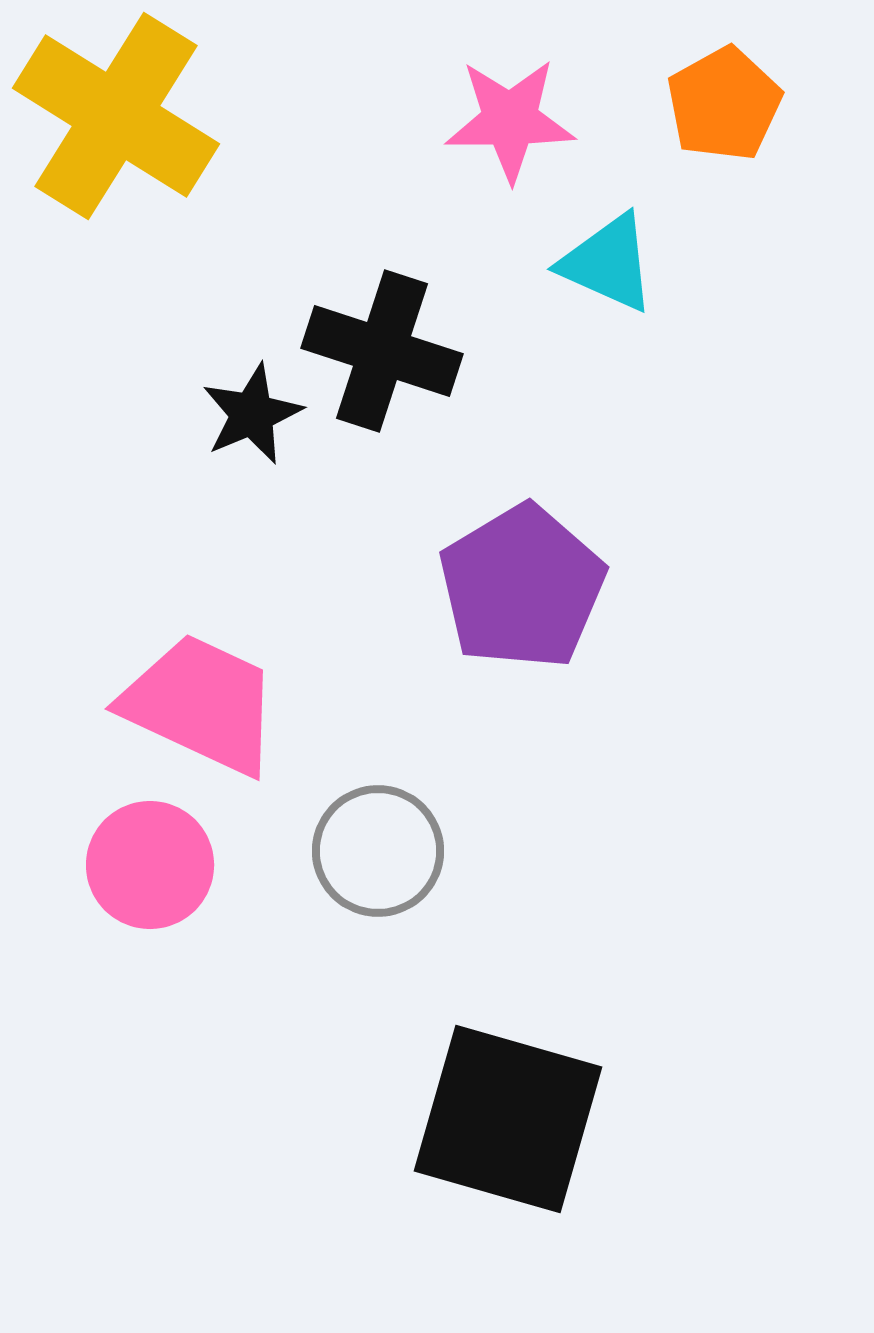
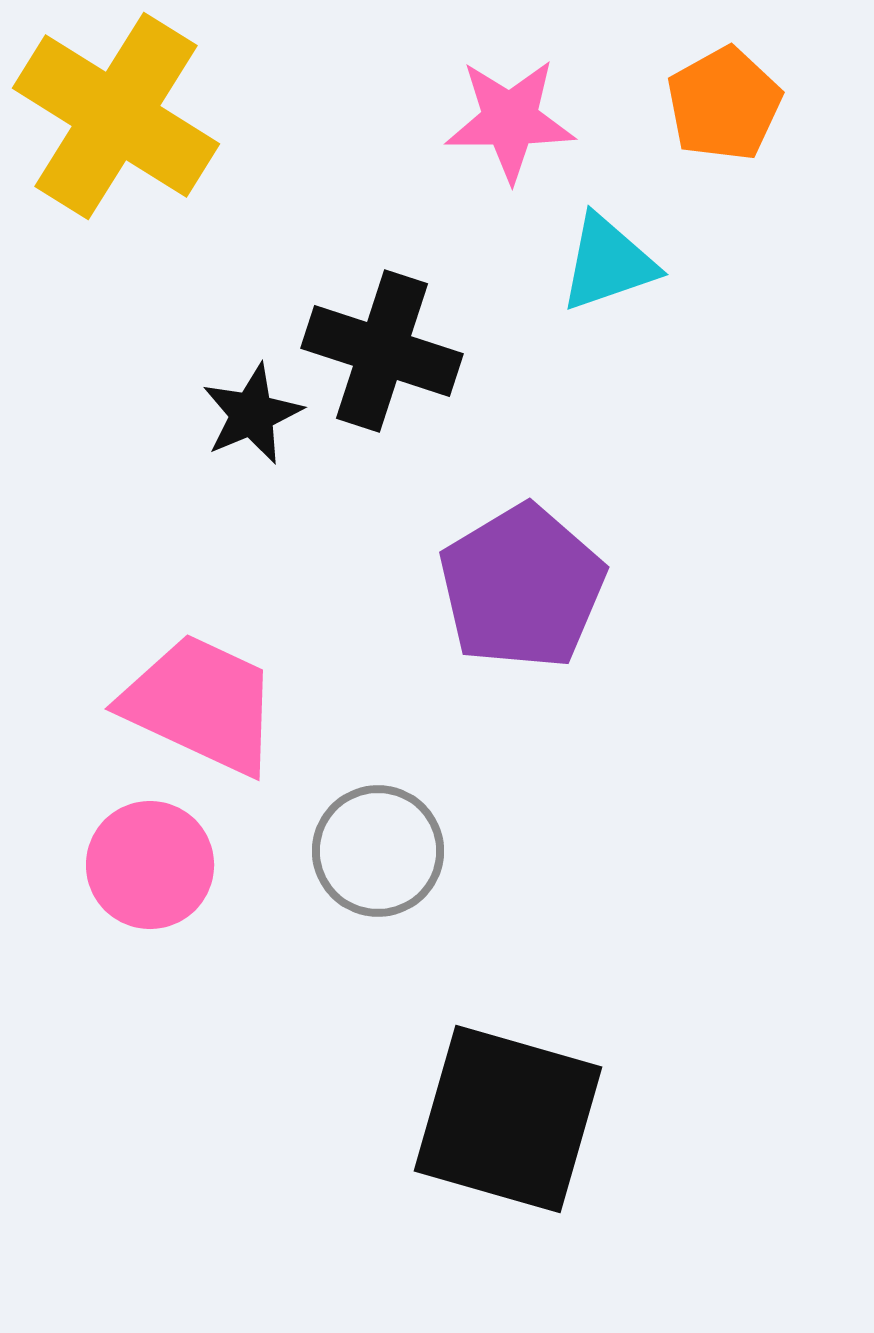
cyan triangle: rotated 43 degrees counterclockwise
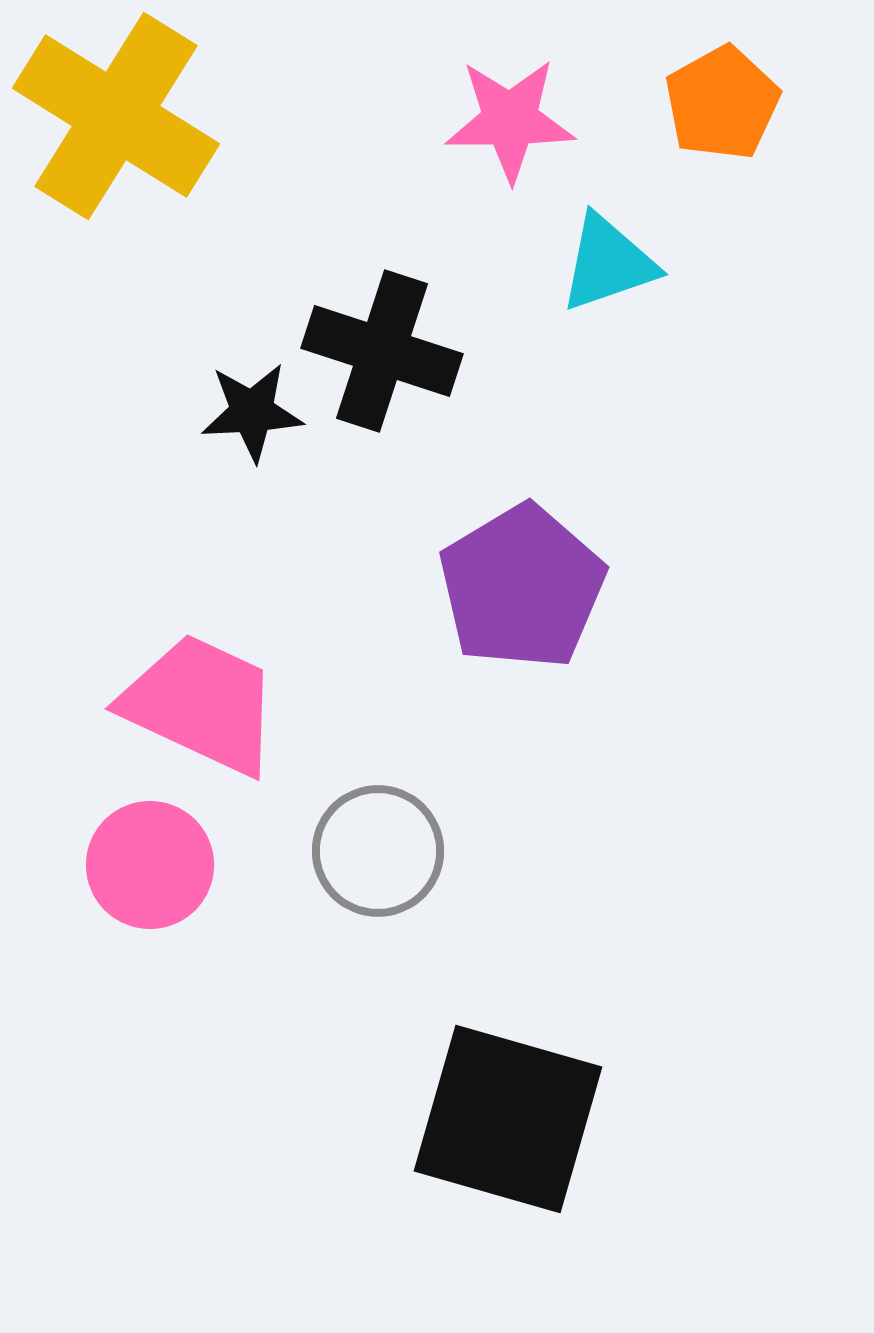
orange pentagon: moved 2 px left, 1 px up
black star: moved 2 px up; rotated 20 degrees clockwise
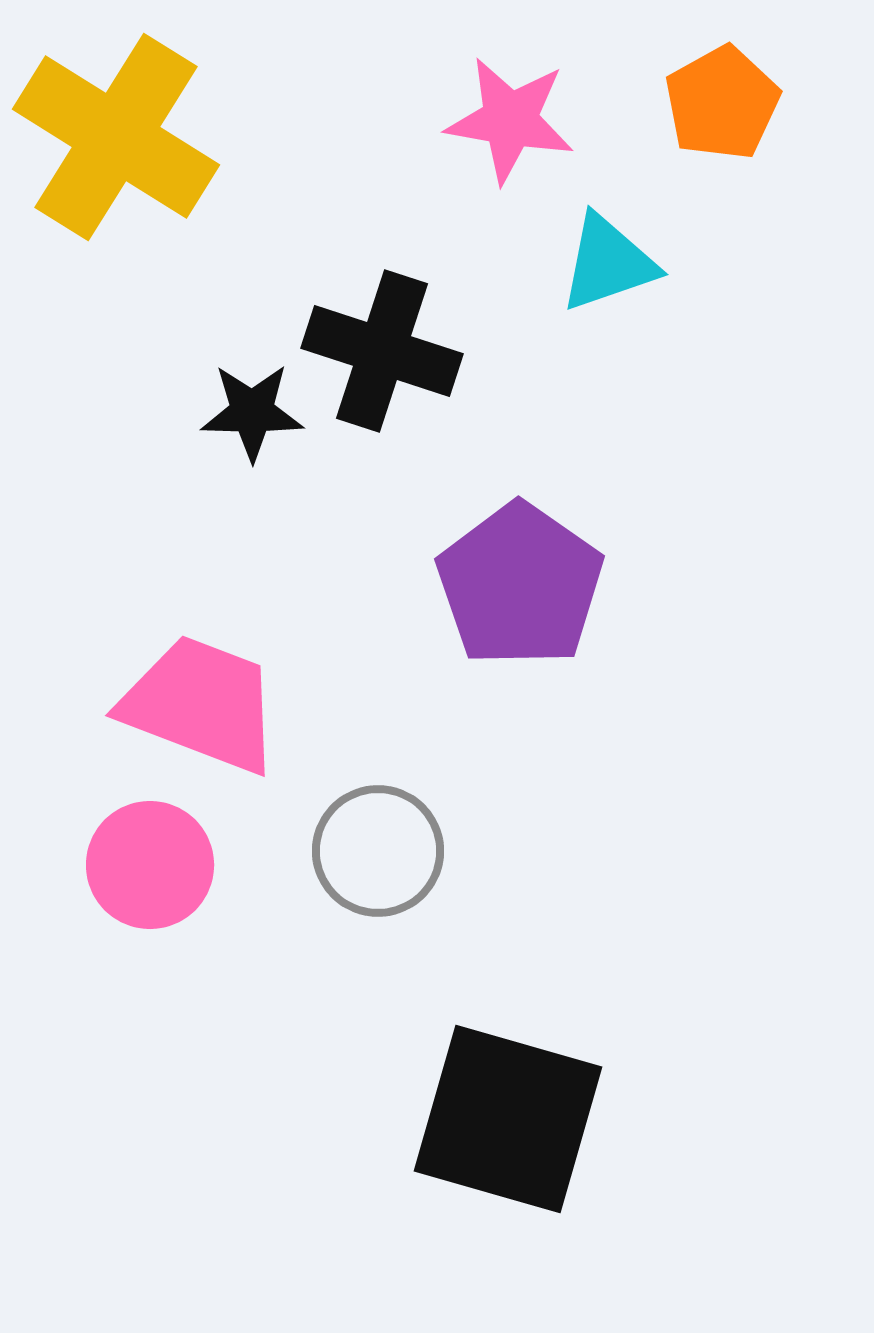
yellow cross: moved 21 px down
pink star: rotated 10 degrees clockwise
black star: rotated 4 degrees clockwise
purple pentagon: moved 2 px left, 2 px up; rotated 6 degrees counterclockwise
pink trapezoid: rotated 4 degrees counterclockwise
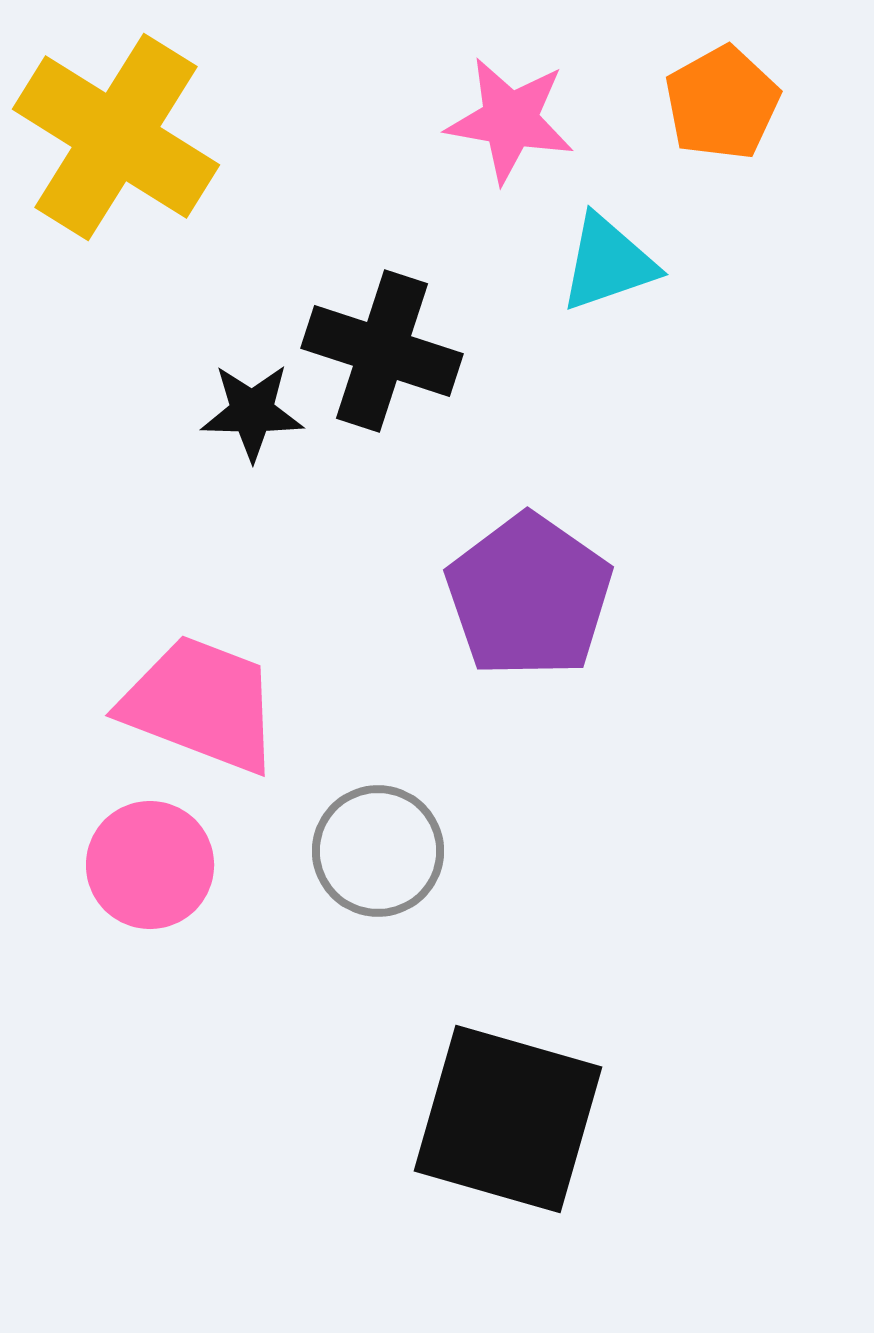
purple pentagon: moved 9 px right, 11 px down
